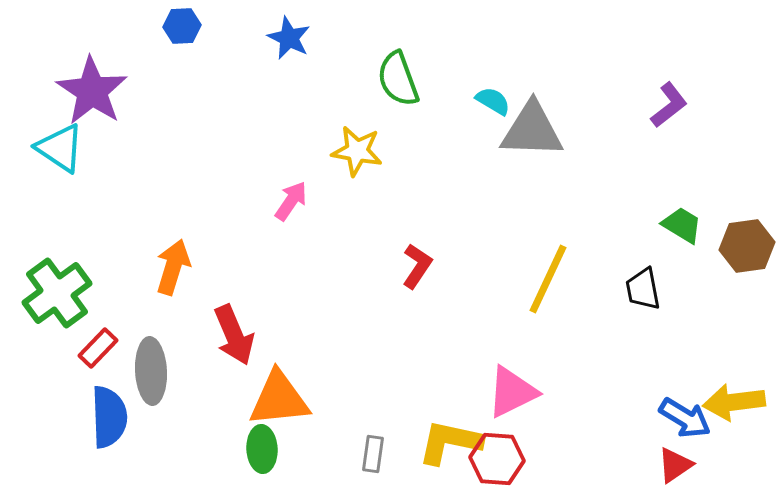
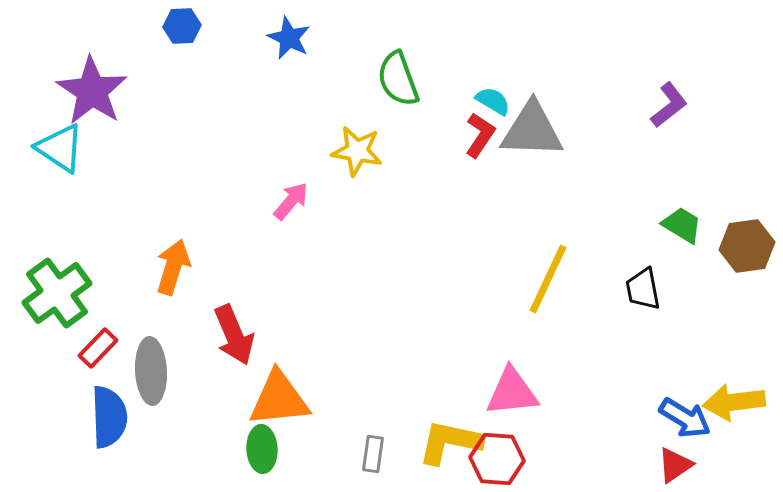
pink arrow: rotated 6 degrees clockwise
red L-shape: moved 63 px right, 131 px up
pink triangle: rotated 20 degrees clockwise
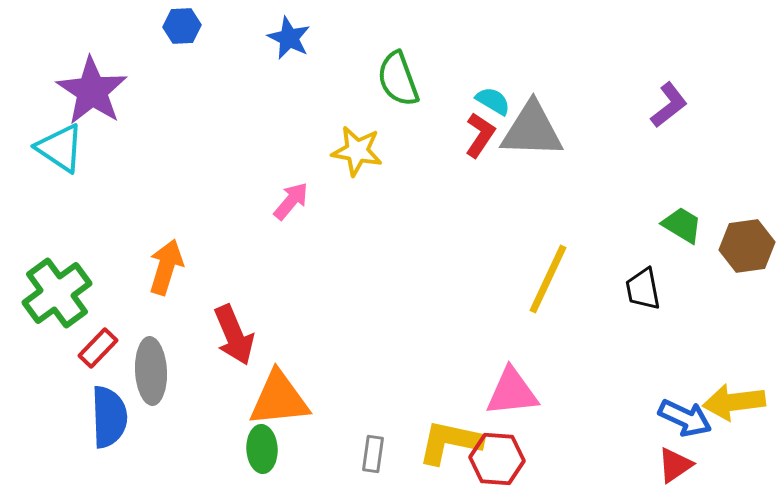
orange arrow: moved 7 px left
blue arrow: rotated 6 degrees counterclockwise
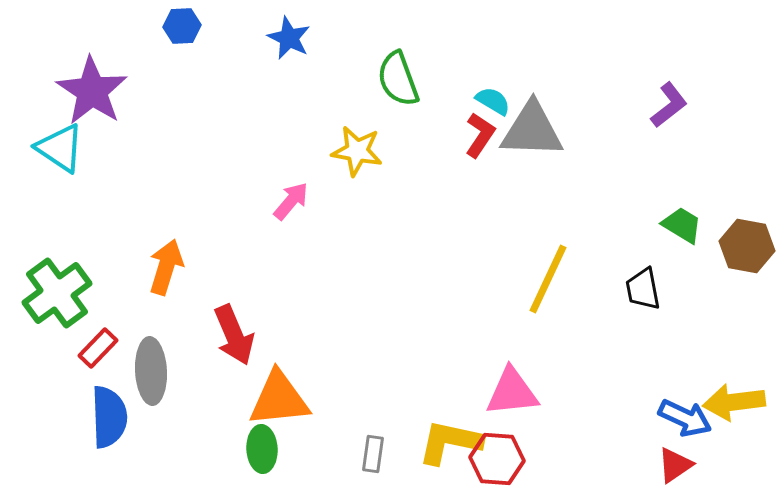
brown hexagon: rotated 18 degrees clockwise
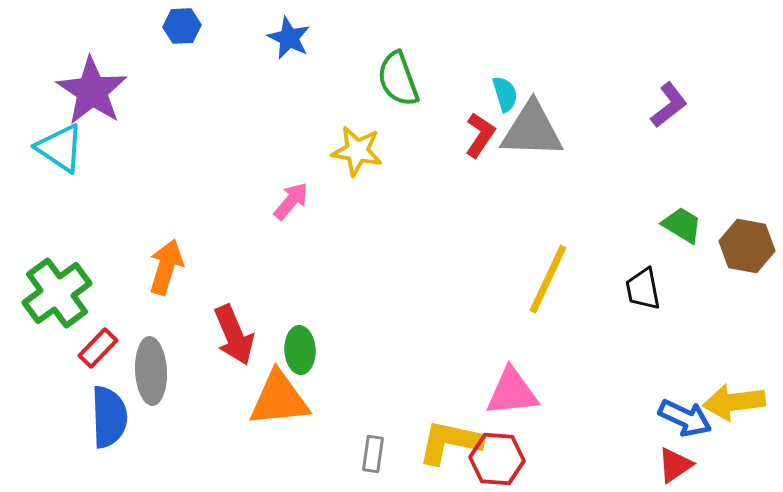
cyan semicircle: moved 12 px right, 7 px up; rotated 42 degrees clockwise
green ellipse: moved 38 px right, 99 px up
